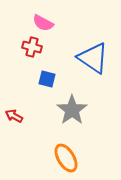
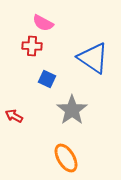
red cross: moved 1 px up; rotated 12 degrees counterclockwise
blue square: rotated 12 degrees clockwise
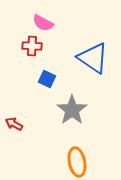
red arrow: moved 8 px down
orange ellipse: moved 11 px right, 4 px down; rotated 20 degrees clockwise
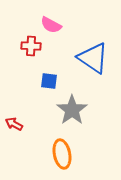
pink semicircle: moved 8 px right, 2 px down
red cross: moved 1 px left
blue square: moved 2 px right, 2 px down; rotated 18 degrees counterclockwise
orange ellipse: moved 15 px left, 8 px up
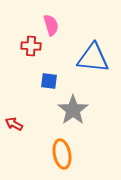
pink semicircle: rotated 135 degrees counterclockwise
blue triangle: rotated 28 degrees counterclockwise
gray star: moved 1 px right
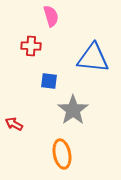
pink semicircle: moved 9 px up
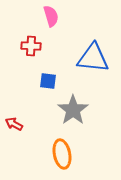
blue square: moved 1 px left
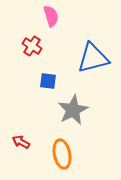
red cross: moved 1 px right; rotated 30 degrees clockwise
blue triangle: rotated 20 degrees counterclockwise
gray star: rotated 8 degrees clockwise
red arrow: moved 7 px right, 18 px down
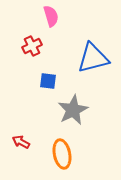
red cross: rotated 30 degrees clockwise
